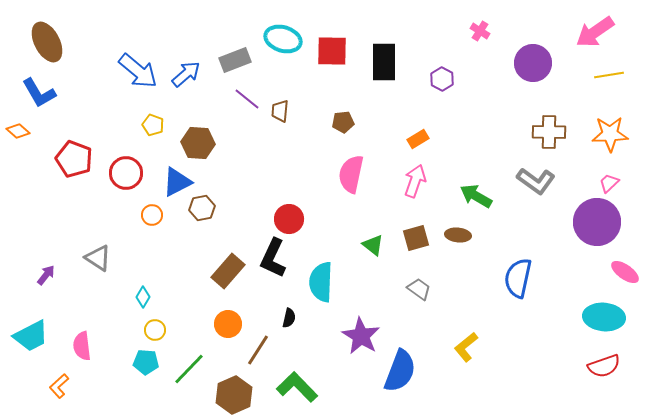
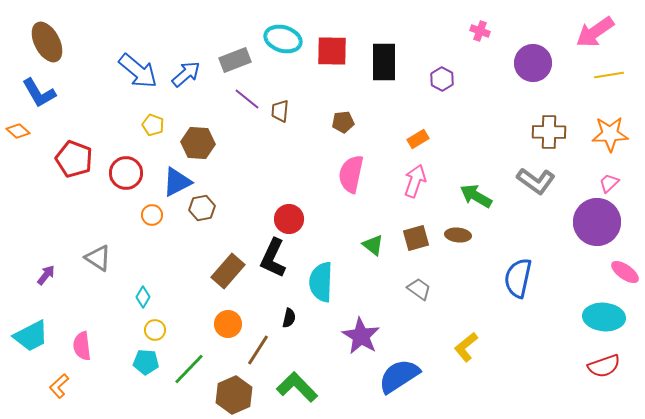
pink cross at (480, 31): rotated 12 degrees counterclockwise
blue semicircle at (400, 371): moved 1 px left, 5 px down; rotated 144 degrees counterclockwise
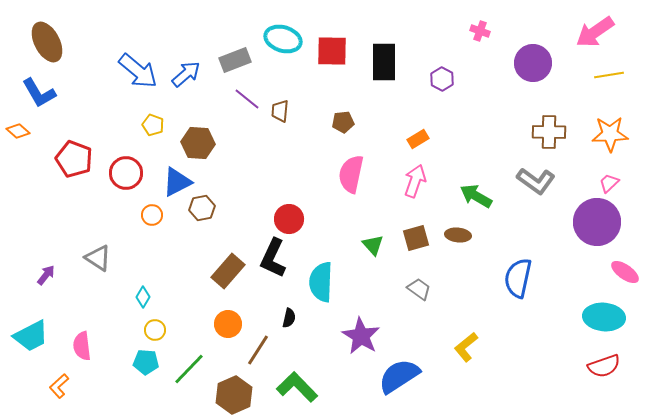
green triangle at (373, 245): rotated 10 degrees clockwise
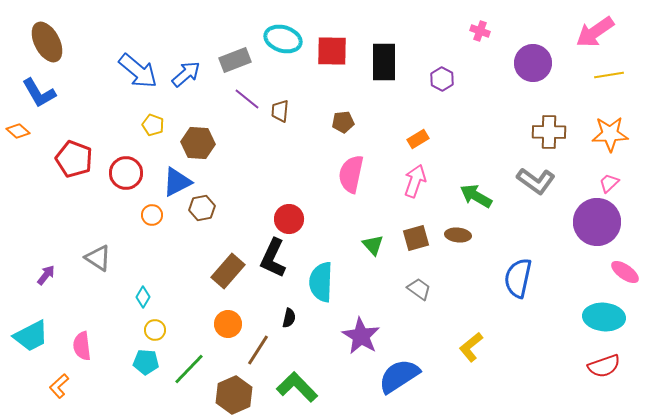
yellow L-shape at (466, 347): moved 5 px right
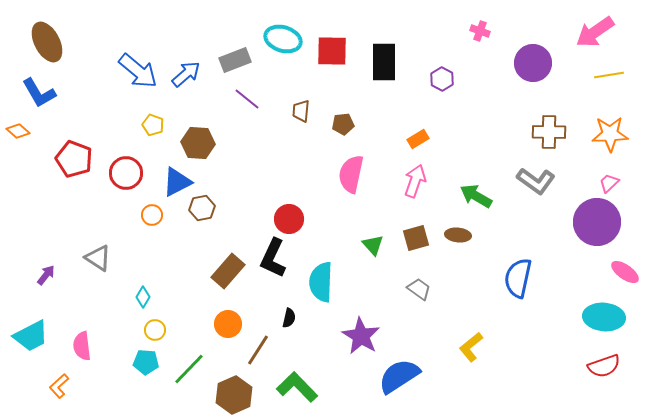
brown trapezoid at (280, 111): moved 21 px right
brown pentagon at (343, 122): moved 2 px down
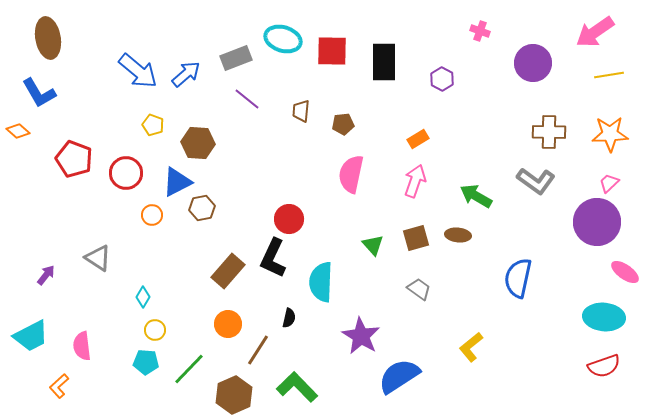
brown ellipse at (47, 42): moved 1 px right, 4 px up; rotated 18 degrees clockwise
gray rectangle at (235, 60): moved 1 px right, 2 px up
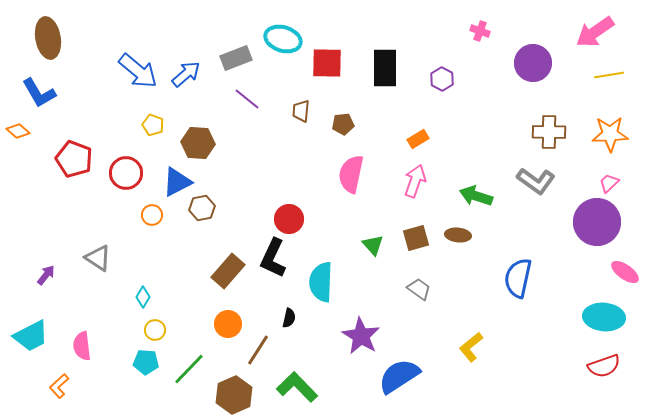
red square at (332, 51): moved 5 px left, 12 px down
black rectangle at (384, 62): moved 1 px right, 6 px down
green arrow at (476, 196): rotated 12 degrees counterclockwise
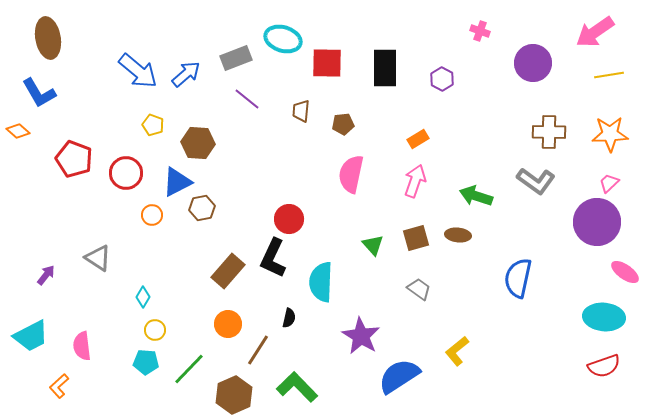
yellow L-shape at (471, 347): moved 14 px left, 4 px down
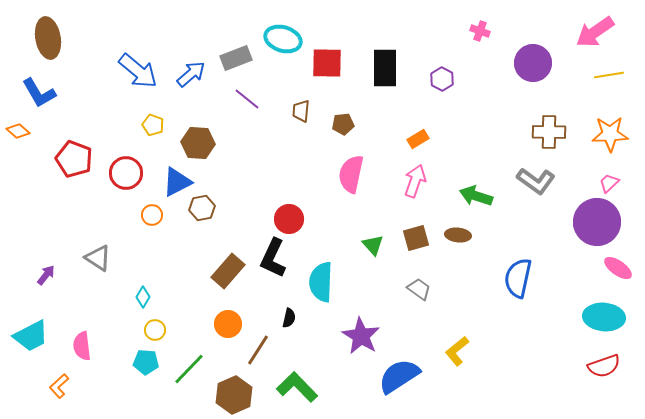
blue arrow at (186, 74): moved 5 px right
pink ellipse at (625, 272): moved 7 px left, 4 px up
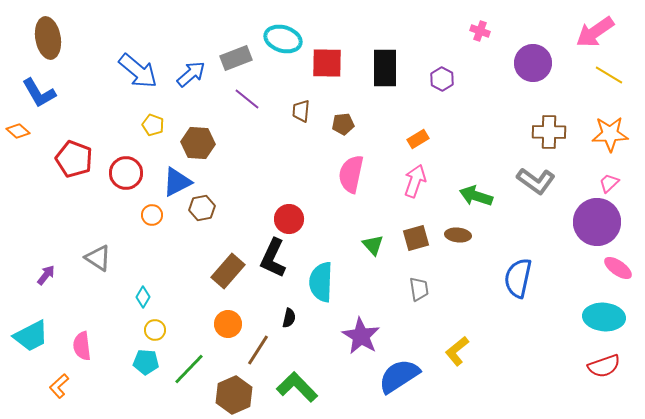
yellow line at (609, 75): rotated 40 degrees clockwise
gray trapezoid at (419, 289): rotated 45 degrees clockwise
